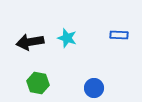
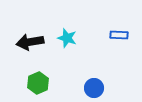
green hexagon: rotated 25 degrees clockwise
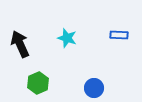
black arrow: moved 10 px left, 2 px down; rotated 76 degrees clockwise
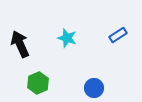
blue rectangle: moved 1 px left; rotated 36 degrees counterclockwise
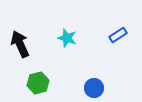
green hexagon: rotated 10 degrees clockwise
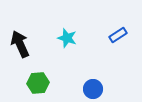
green hexagon: rotated 10 degrees clockwise
blue circle: moved 1 px left, 1 px down
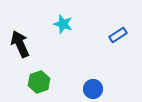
cyan star: moved 4 px left, 14 px up
green hexagon: moved 1 px right, 1 px up; rotated 15 degrees counterclockwise
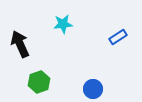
cyan star: rotated 24 degrees counterclockwise
blue rectangle: moved 2 px down
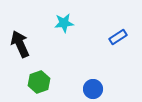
cyan star: moved 1 px right, 1 px up
